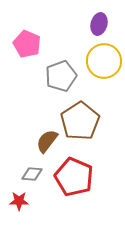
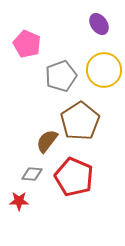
purple ellipse: rotated 50 degrees counterclockwise
yellow circle: moved 9 px down
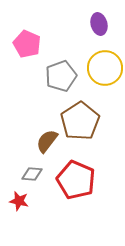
purple ellipse: rotated 20 degrees clockwise
yellow circle: moved 1 px right, 2 px up
red pentagon: moved 2 px right, 3 px down
red star: rotated 12 degrees clockwise
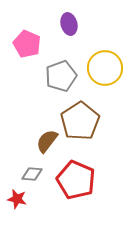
purple ellipse: moved 30 px left
red star: moved 2 px left, 2 px up
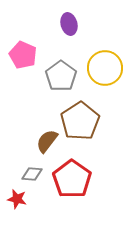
pink pentagon: moved 4 px left, 11 px down
gray pentagon: rotated 16 degrees counterclockwise
red pentagon: moved 4 px left, 1 px up; rotated 12 degrees clockwise
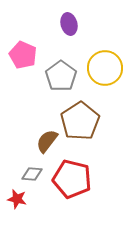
red pentagon: rotated 21 degrees counterclockwise
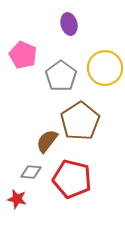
gray diamond: moved 1 px left, 2 px up
